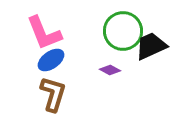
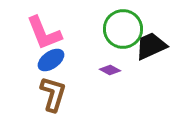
green circle: moved 2 px up
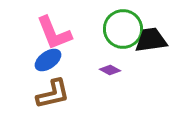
pink L-shape: moved 10 px right
black trapezoid: moved 6 px up; rotated 16 degrees clockwise
blue ellipse: moved 3 px left
brown L-shape: rotated 60 degrees clockwise
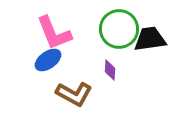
green circle: moved 4 px left
black trapezoid: moved 1 px left, 1 px up
purple diamond: rotated 65 degrees clockwise
brown L-shape: moved 21 px right; rotated 42 degrees clockwise
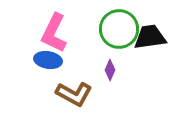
pink L-shape: rotated 48 degrees clockwise
black trapezoid: moved 2 px up
blue ellipse: rotated 44 degrees clockwise
purple diamond: rotated 20 degrees clockwise
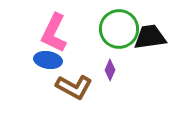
brown L-shape: moved 7 px up
